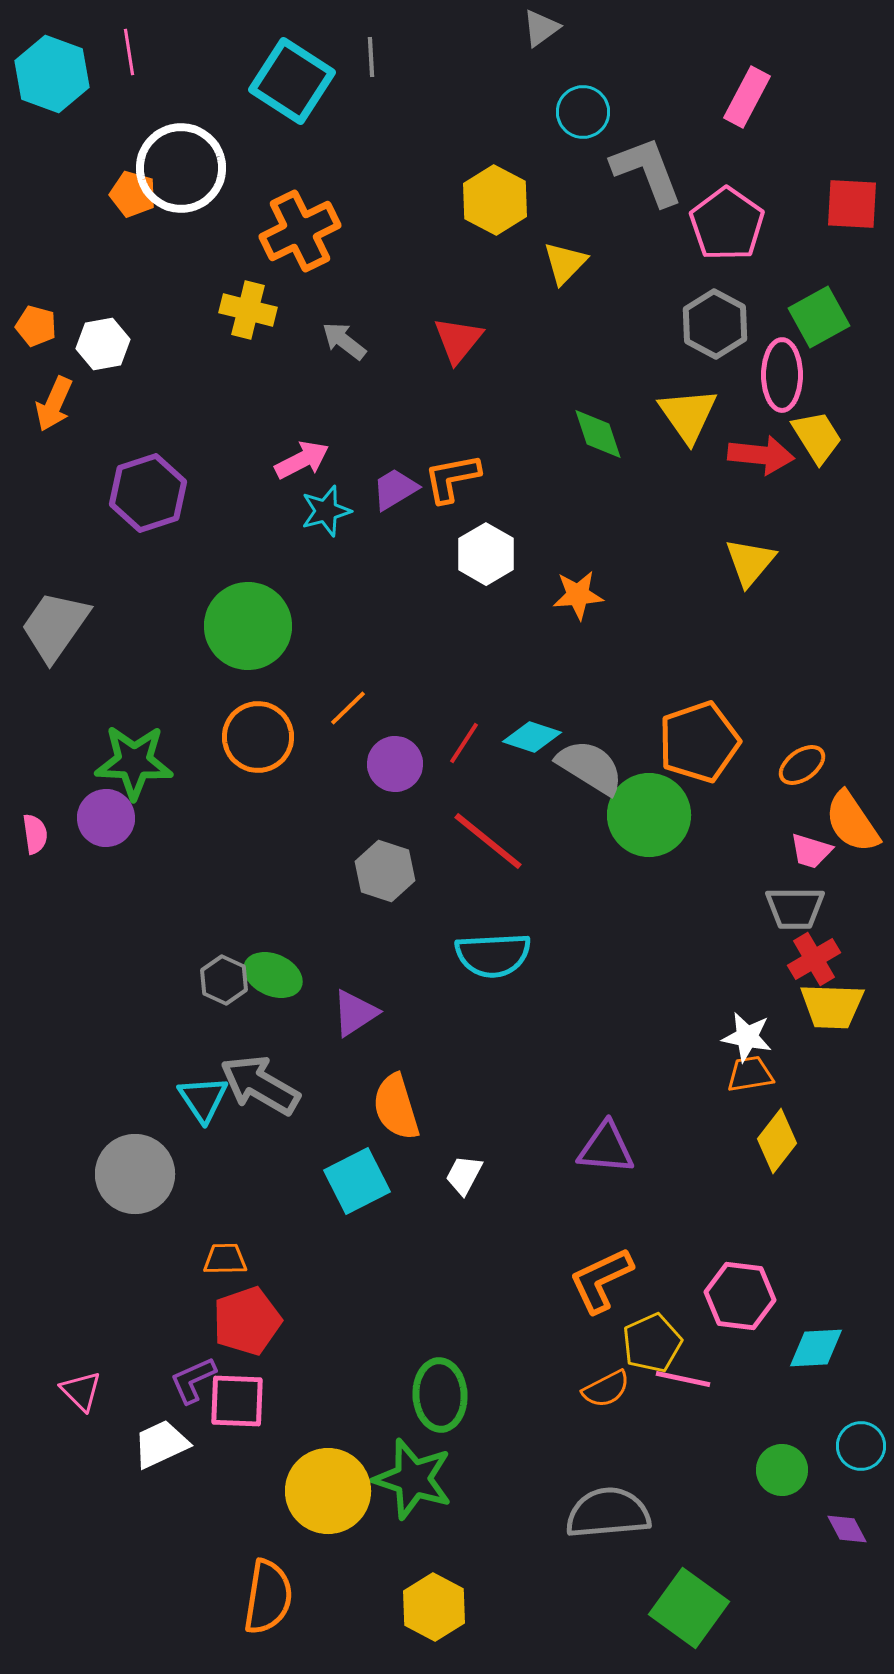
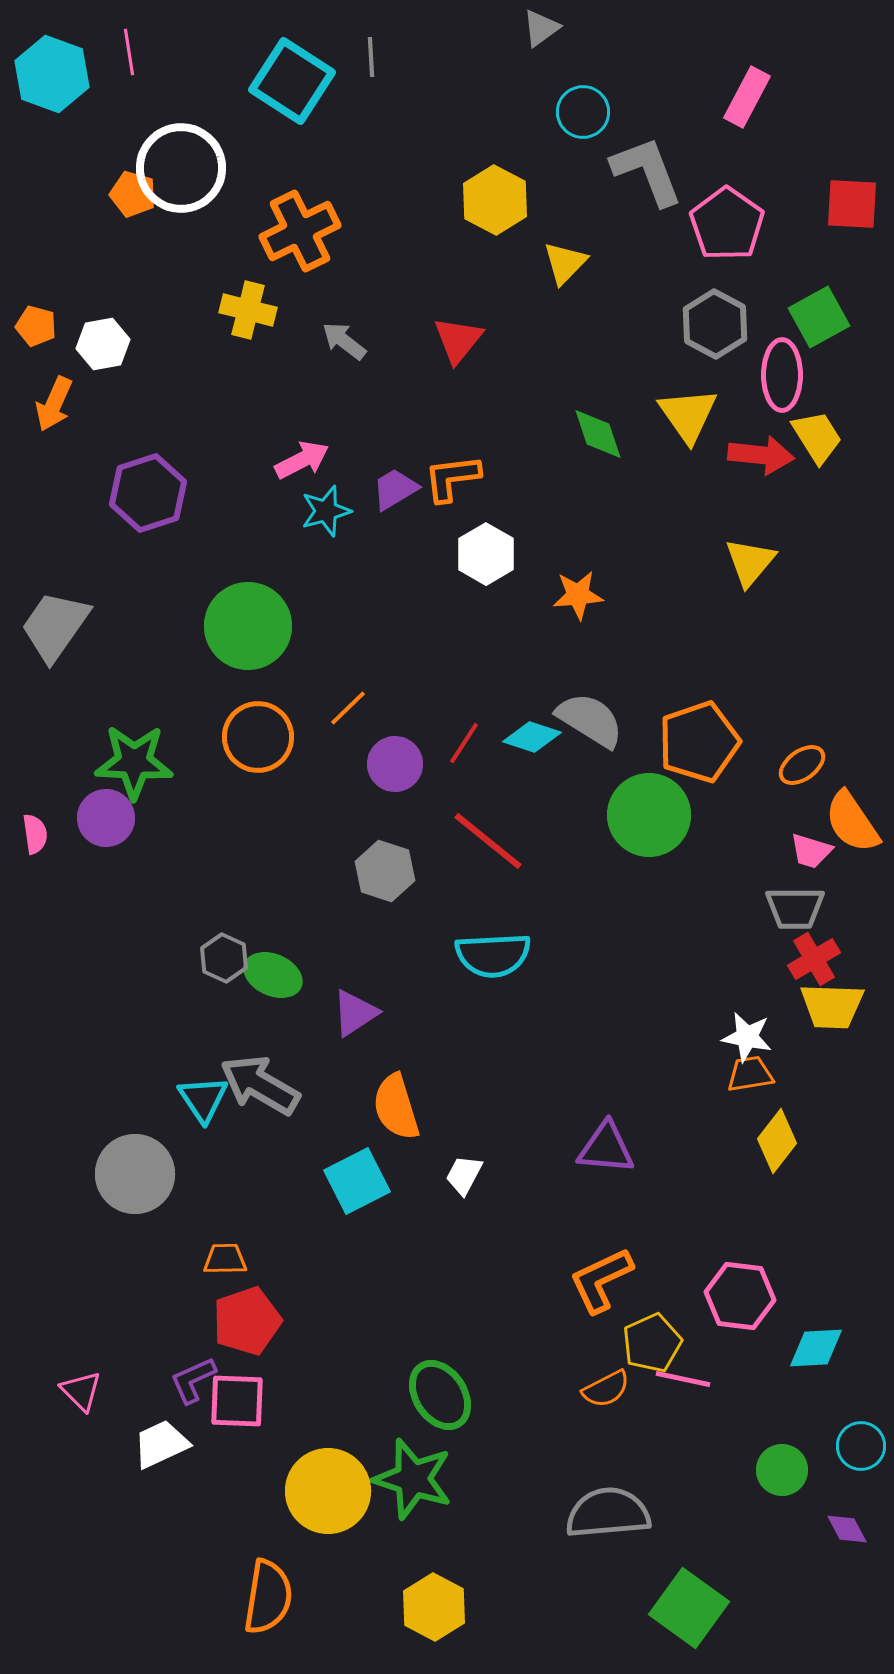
orange L-shape at (452, 478): rotated 4 degrees clockwise
gray semicircle at (590, 767): moved 47 px up
gray hexagon at (224, 980): moved 22 px up
green ellipse at (440, 1395): rotated 30 degrees counterclockwise
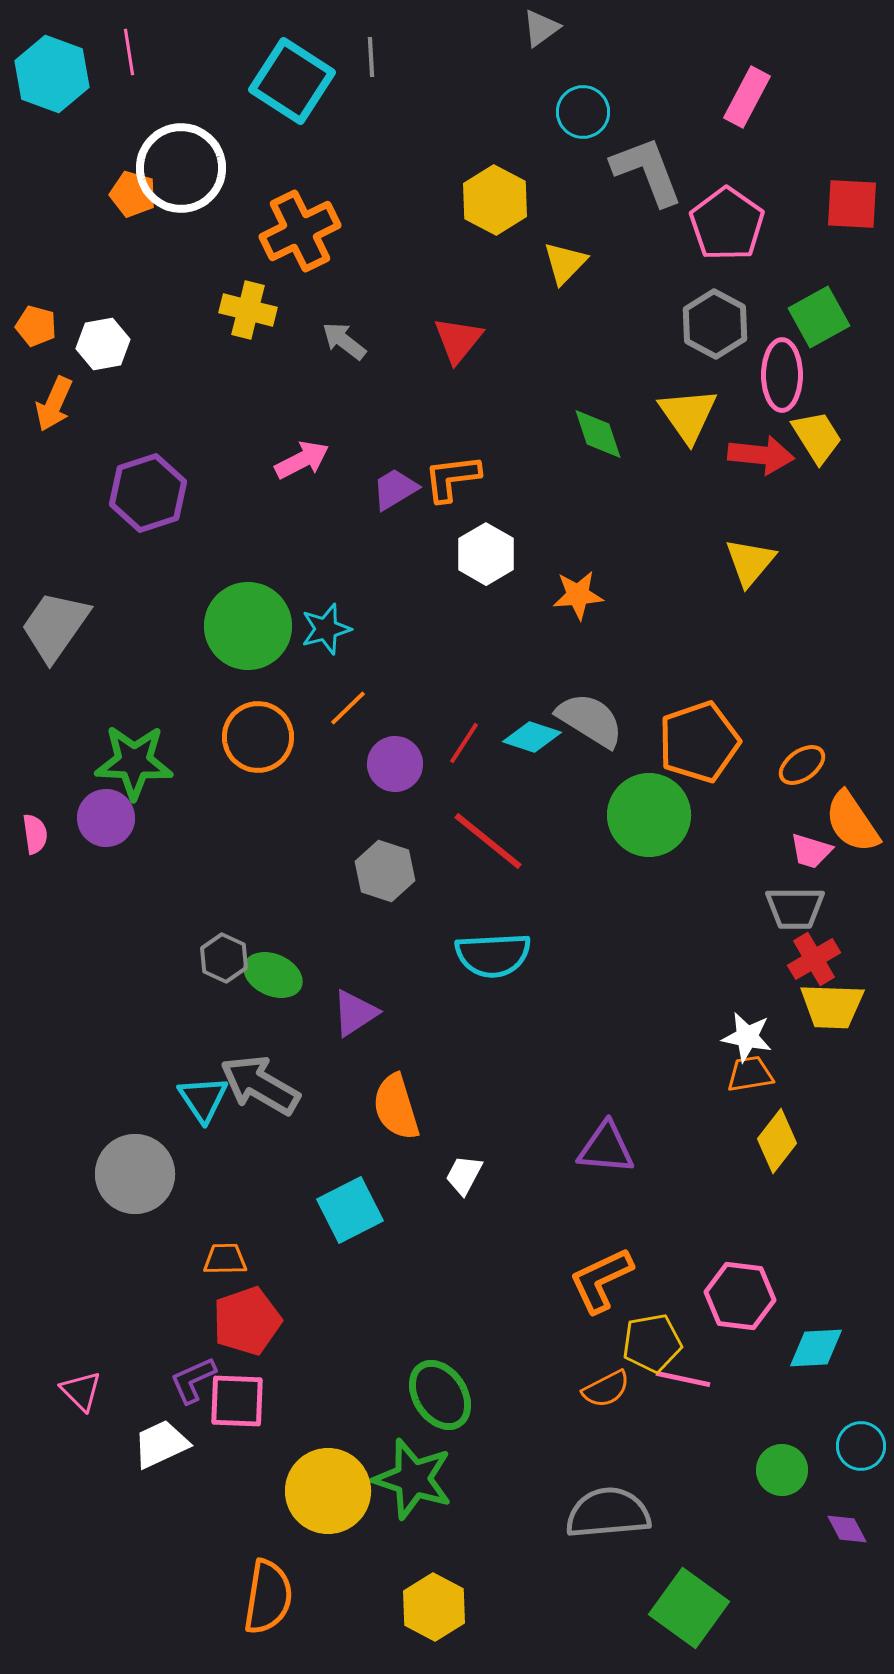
cyan star at (326, 511): moved 118 px down
cyan square at (357, 1181): moved 7 px left, 29 px down
yellow pentagon at (652, 1343): rotated 14 degrees clockwise
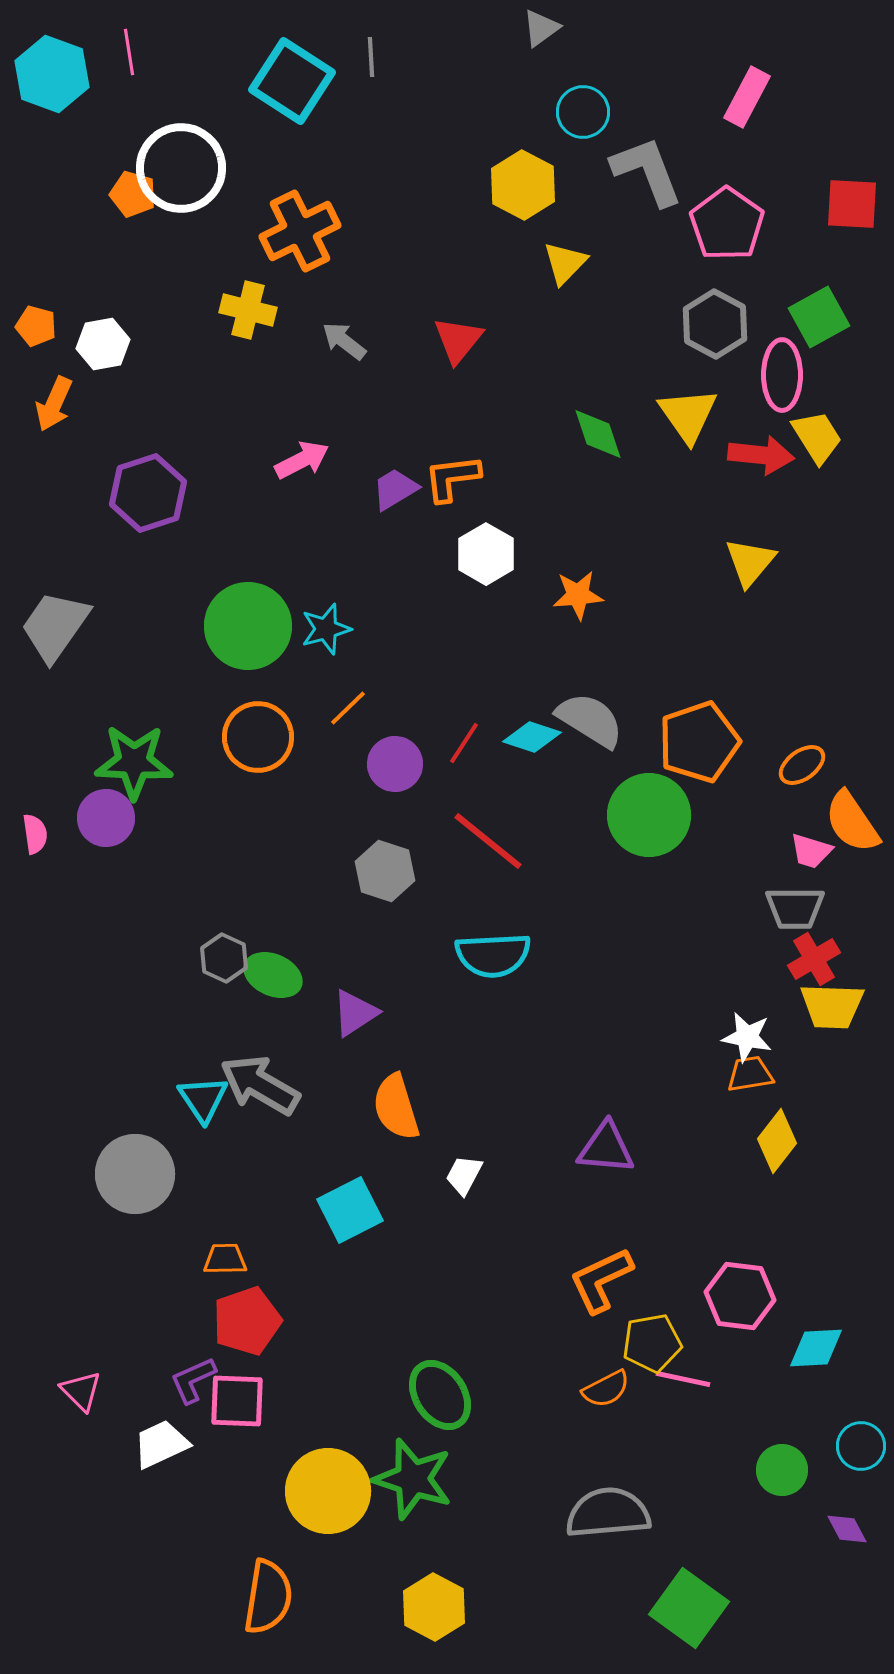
yellow hexagon at (495, 200): moved 28 px right, 15 px up
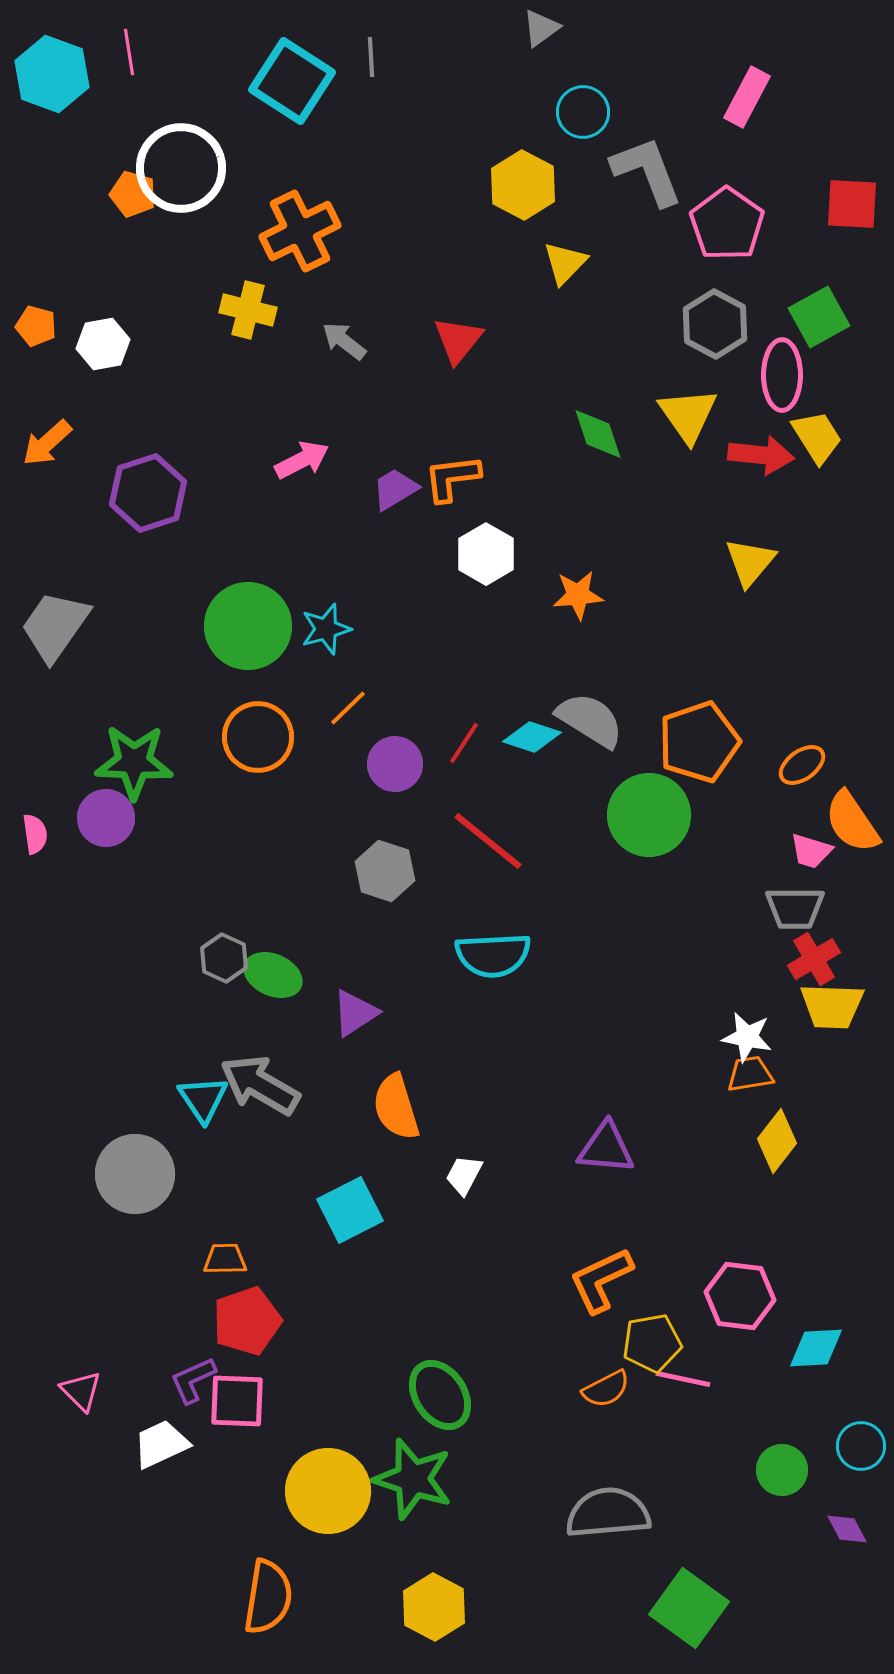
orange arrow at (54, 404): moved 7 px left, 39 px down; rotated 24 degrees clockwise
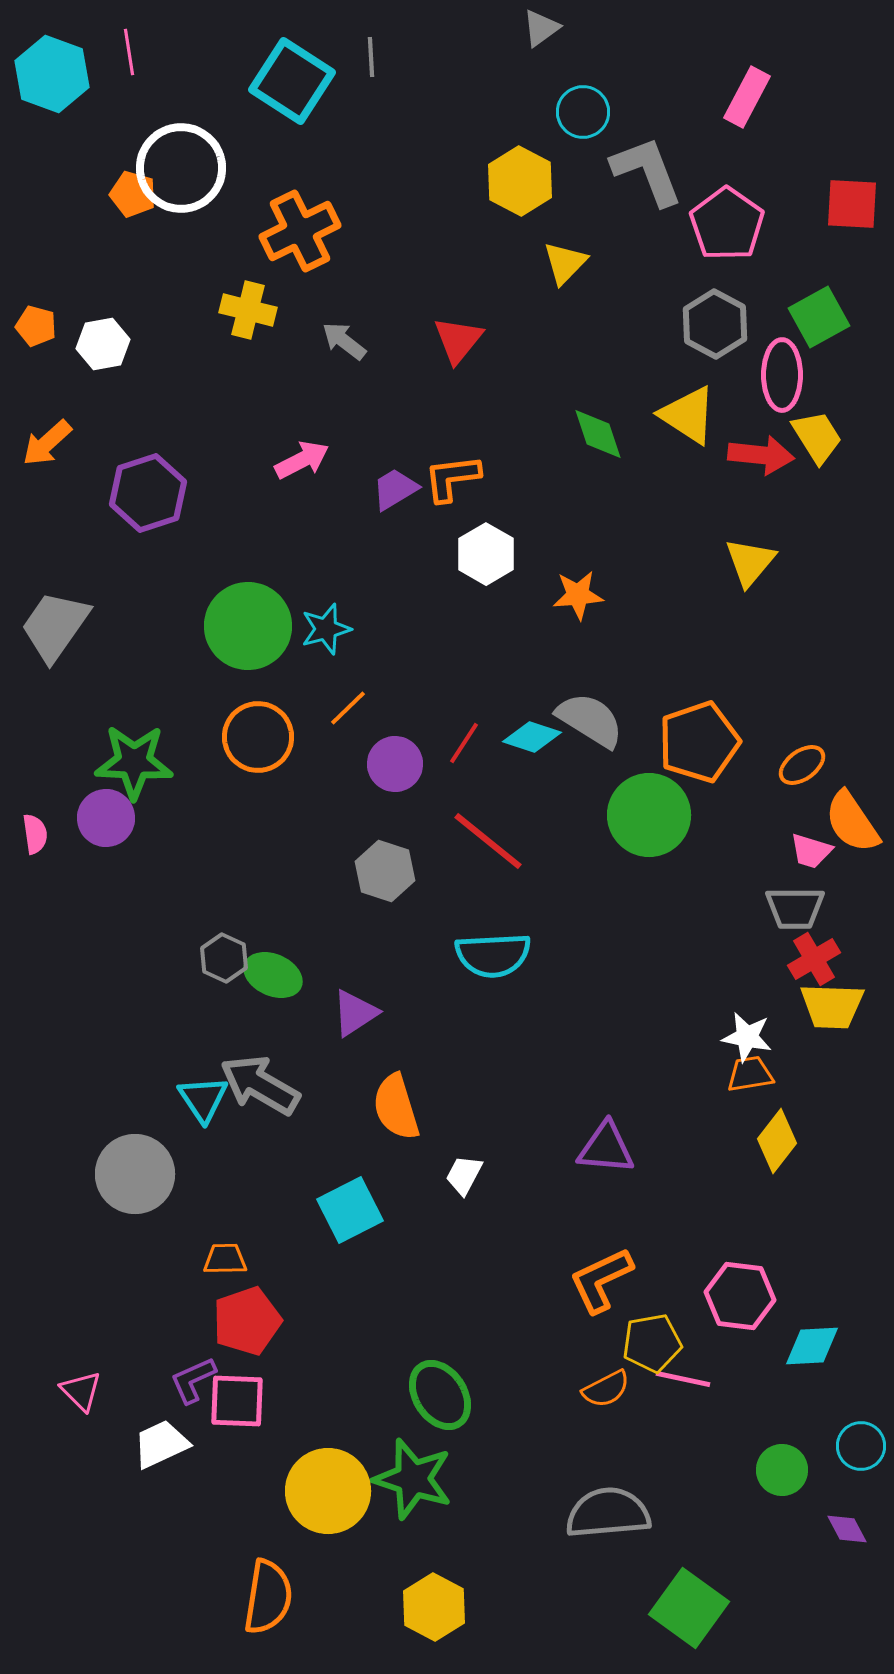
yellow hexagon at (523, 185): moved 3 px left, 4 px up
yellow triangle at (688, 415): rotated 22 degrees counterclockwise
cyan diamond at (816, 1348): moved 4 px left, 2 px up
